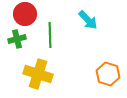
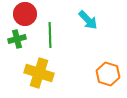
yellow cross: moved 1 px right, 1 px up
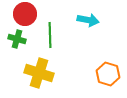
cyan arrow: rotated 35 degrees counterclockwise
green cross: rotated 30 degrees clockwise
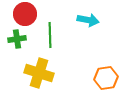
green cross: rotated 24 degrees counterclockwise
orange hexagon: moved 2 px left, 4 px down; rotated 25 degrees counterclockwise
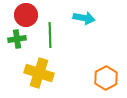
red circle: moved 1 px right, 1 px down
cyan arrow: moved 4 px left, 2 px up
orange hexagon: rotated 20 degrees counterclockwise
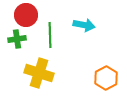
cyan arrow: moved 7 px down
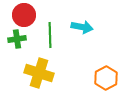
red circle: moved 2 px left
cyan arrow: moved 2 px left, 2 px down
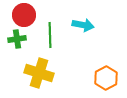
cyan arrow: moved 1 px right, 2 px up
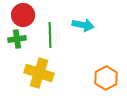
red circle: moved 1 px left
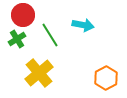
green line: rotated 30 degrees counterclockwise
green cross: rotated 24 degrees counterclockwise
yellow cross: rotated 32 degrees clockwise
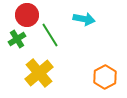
red circle: moved 4 px right
cyan arrow: moved 1 px right, 6 px up
orange hexagon: moved 1 px left, 1 px up
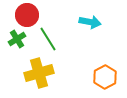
cyan arrow: moved 6 px right, 3 px down
green line: moved 2 px left, 4 px down
yellow cross: rotated 24 degrees clockwise
